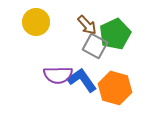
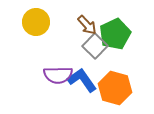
gray square: rotated 15 degrees clockwise
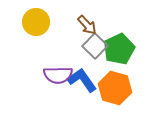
green pentagon: moved 4 px right, 15 px down
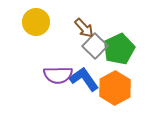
brown arrow: moved 3 px left, 3 px down
blue L-shape: moved 2 px right, 1 px up
orange hexagon: rotated 16 degrees clockwise
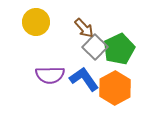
gray square: moved 1 px down
purple semicircle: moved 8 px left
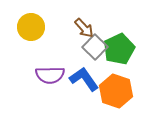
yellow circle: moved 5 px left, 5 px down
orange hexagon: moved 1 px right, 3 px down; rotated 12 degrees counterclockwise
